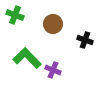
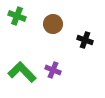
green cross: moved 2 px right, 1 px down
green L-shape: moved 5 px left, 14 px down
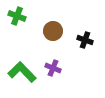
brown circle: moved 7 px down
purple cross: moved 2 px up
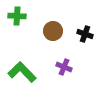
green cross: rotated 18 degrees counterclockwise
black cross: moved 6 px up
purple cross: moved 11 px right, 1 px up
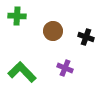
black cross: moved 1 px right, 3 px down
purple cross: moved 1 px right, 1 px down
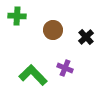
brown circle: moved 1 px up
black cross: rotated 28 degrees clockwise
green L-shape: moved 11 px right, 3 px down
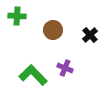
black cross: moved 4 px right, 2 px up
